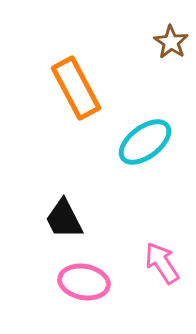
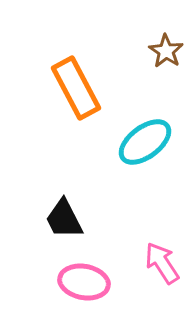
brown star: moved 5 px left, 9 px down
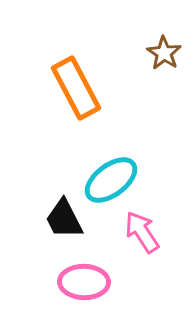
brown star: moved 2 px left, 2 px down
cyan ellipse: moved 34 px left, 38 px down
pink arrow: moved 20 px left, 31 px up
pink ellipse: rotated 9 degrees counterclockwise
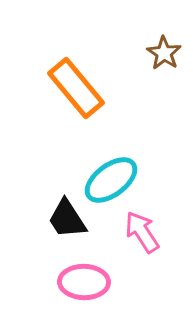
orange rectangle: rotated 12 degrees counterclockwise
black trapezoid: moved 3 px right; rotated 6 degrees counterclockwise
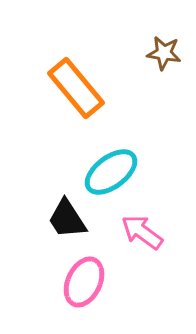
brown star: rotated 24 degrees counterclockwise
cyan ellipse: moved 8 px up
pink arrow: rotated 21 degrees counterclockwise
pink ellipse: rotated 66 degrees counterclockwise
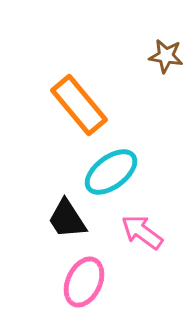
brown star: moved 2 px right, 3 px down
orange rectangle: moved 3 px right, 17 px down
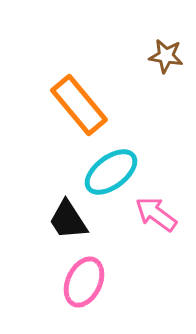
black trapezoid: moved 1 px right, 1 px down
pink arrow: moved 14 px right, 18 px up
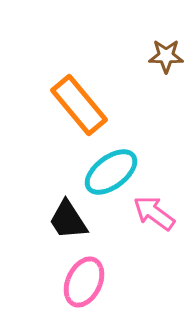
brown star: rotated 8 degrees counterclockwise
pink arrow: moved 2 px left, 1 px up
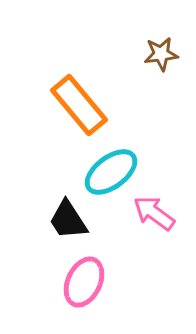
brown star: moved 5 px left, 2 px up; rotated 8 degrees counterclockwise
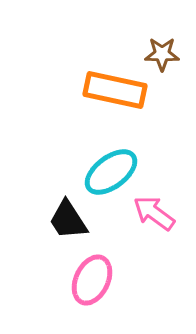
brown star: moved 1 px right; rotated 8 degrees clockwise
orange rectangle: moved 36 px right, 15 px up; rotated 38 degrees counterclockwise
pink ellipse: moved 8 px right, 2 px up
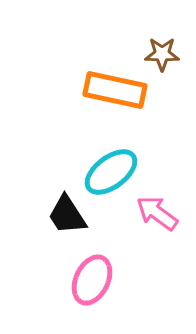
pink arrow: moved 3 px right
black trapezoid: moved 1 px left, 5 px up
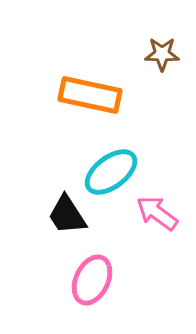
orange rectangle: moved 25 px left, 5 px down
